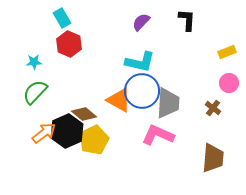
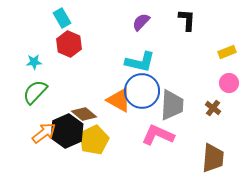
gray trapezoid: moved 4 px right, 2 px down
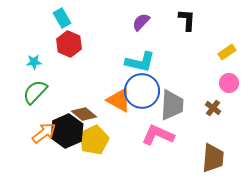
yellow rectangle: rotated 12 degrees counterclockwise
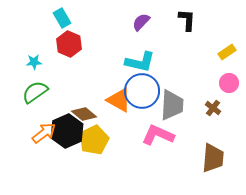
green semicircle: rotated 12 degrees clockwise
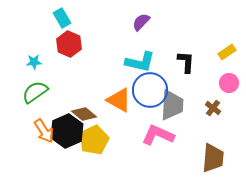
black L-shape: moved 1 px left, 42 px down
blue circle: moved 8 px right, 1 px up
orange arrow: moved 2 px up; rotated 95 degrees clockwise
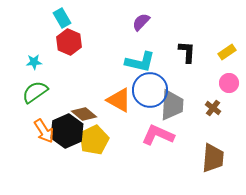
red hexagon: moved 2 px up
black L-shape: moved 1 px right, 10 px up
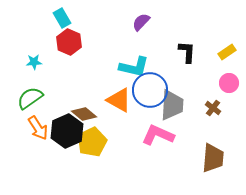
cyan L-shape: moved 6 px left, 5 px down
green semicircle: moved 5 px left, 6 px down
orange arrow: moved 6 px left, 3 px up
yellow pentagon: moved 2 px left, 2 px down
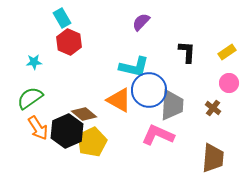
blue circle: moved 1 px left
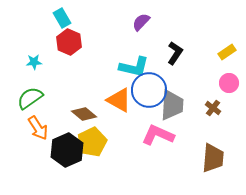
black L-shape: moved 12 px left, 1 px down; rotated 30 degrees clockwise
black hexagon: moved 19 px down
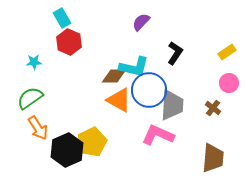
brown diamond: moved 30 px right, 38 px up; rotated 40 degrees counterclockwise
